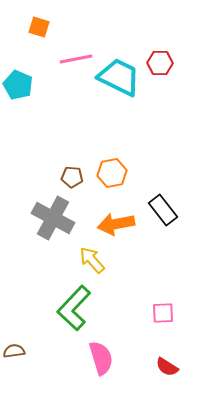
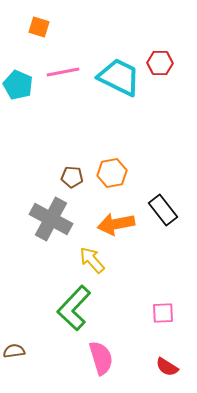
pink line: moved 13 px left, 13 px down
gray cross: moved 2 px left, 1 px down
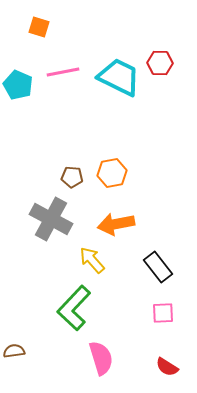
black rectangle: moved 5 px left, 57 px down
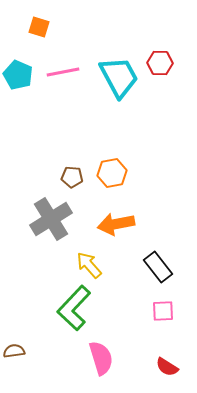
cyan trapezoid: rotated 36 degrees clockwise
cyan pentagon: moved 10 px up
gray cross: rotated 30 degrees clockwise
yellow arrow: moved 3 px left, 5 px down
pink square: moved 2 px up
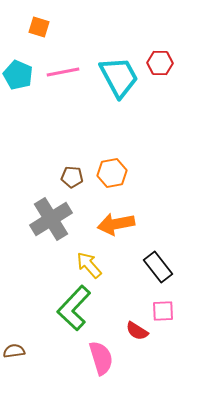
red semicircle: moved 30 px left, 36 px up
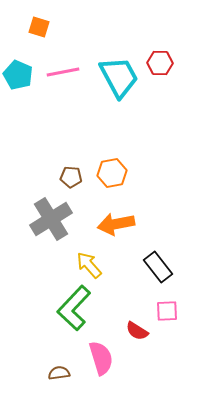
brown pentagon: moved 1 px left
pink square: moved 4 px right
brown semicircle: moved 45 px right, 22 px down
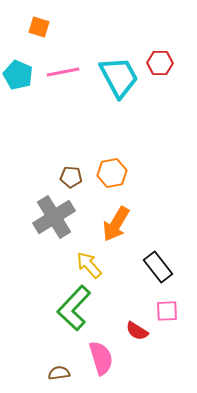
gray cross: moved 3 px right, 2 px up
orange arrow: rotated 48 degrees counterclockwise
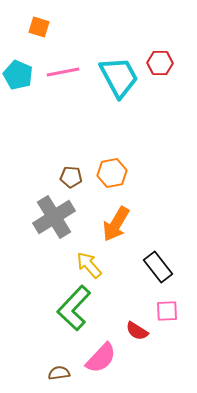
pink semicircle: rotated 60 degrees clockwise
